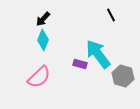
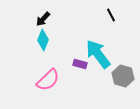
pink semicircle: moved 9 px right, 3 px down
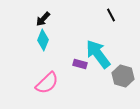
pink semicircle: moved 1 px left, 3 px down
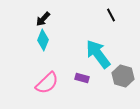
purple rectangle: moved 2 px right, 14 px down
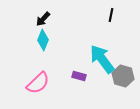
black line: rotated 40 degrees clockwise
cyan arrow: moved 4 px right, 5 px down
purple rectangle: moved 3 px left, 2 px up
pink semicircle: moved 9 px left
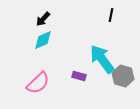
cyan diamond: rotated 45 degrees clockwise
